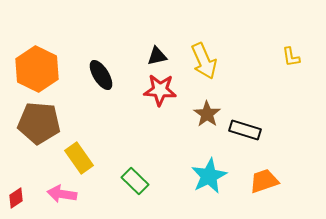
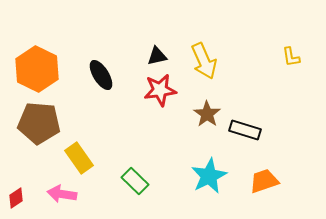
red star: rotated 12 degrees counterclockwise
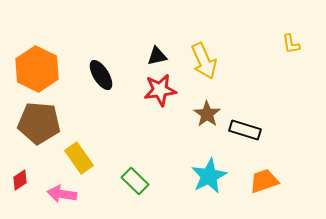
yellow L-shape: moved 13 px up
red diamond: moved 4 px right, 18 px up
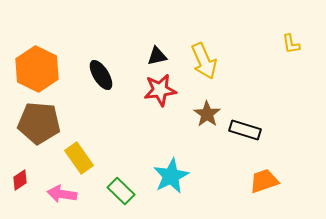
cyan star: moved 38 px left
green rectangle: moved 14 px left, 10 px down
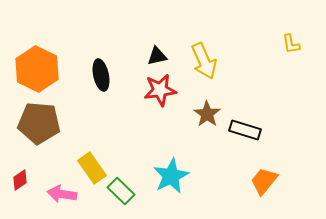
black ellipse: rotated 20 degrees clockwise
yellow rectangle: moved 13 px right, 10 px down
orange trapezoid: rotated 32 degrees counterclockwise
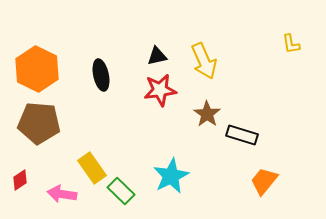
black rectangle: moved 3 px left, 5 px down
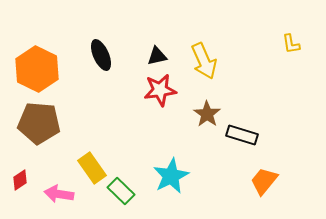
black ellipse: moved 20 px up; rotated 12 degrees counterclockwise
pink arrow: moved 3 px left
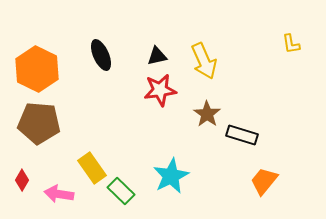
red diamond: moved 2 px right; rotated 25 degrees counterclockwise
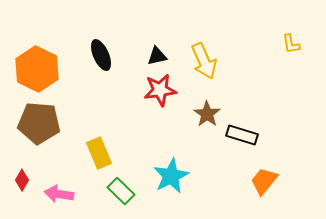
yellow rectangle: moved 7 px right, 15 px up; rotated 12 degrees clockwise
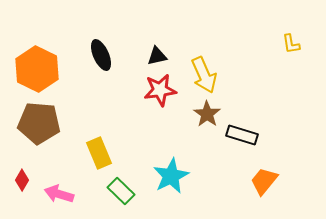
yellow arrow: moved 14 px down
pink arrow: rotated 8 degrees clockwise
